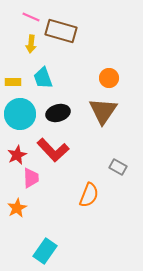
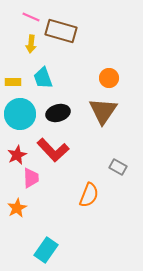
cyan rectangle: moved 1 px right, 1 px up
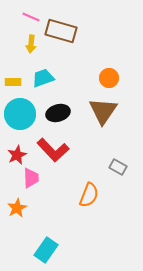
cyan trapezoid: rotated 90 degrees clockwise
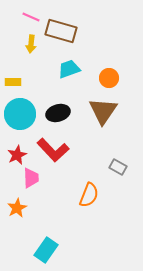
cyan trapezoid: moved 26 px right, 9 px up
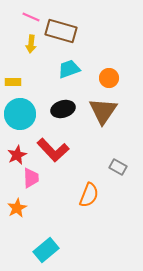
black ellipse: moved 5 px right, 4 px up
cyan rectangle: rotated 15 degrees clockwise
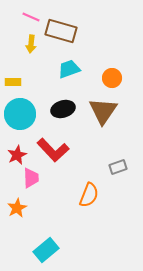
orange circle: moved 3 px right
gray rectangle: rotated 48 degrees counterclockwise
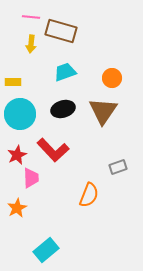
pink line: rotated 18 degrees counterclockwise
cyan trapezoid: moved 4 px left, 3 px down
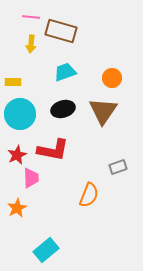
red L-shape: rotated 36 degrees counterclockwise
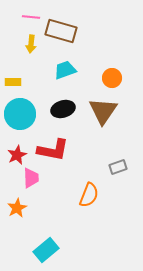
cyan trapezoid: moved 2 px up
